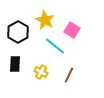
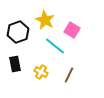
black hexagon: rotated 10 degrees clockwise
black rectangle: rotated 14 degrees counterclockwise
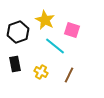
pink square: rotated 14 degrees counterclockwise
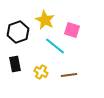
brown line: rotated 56 degrees clockwise
